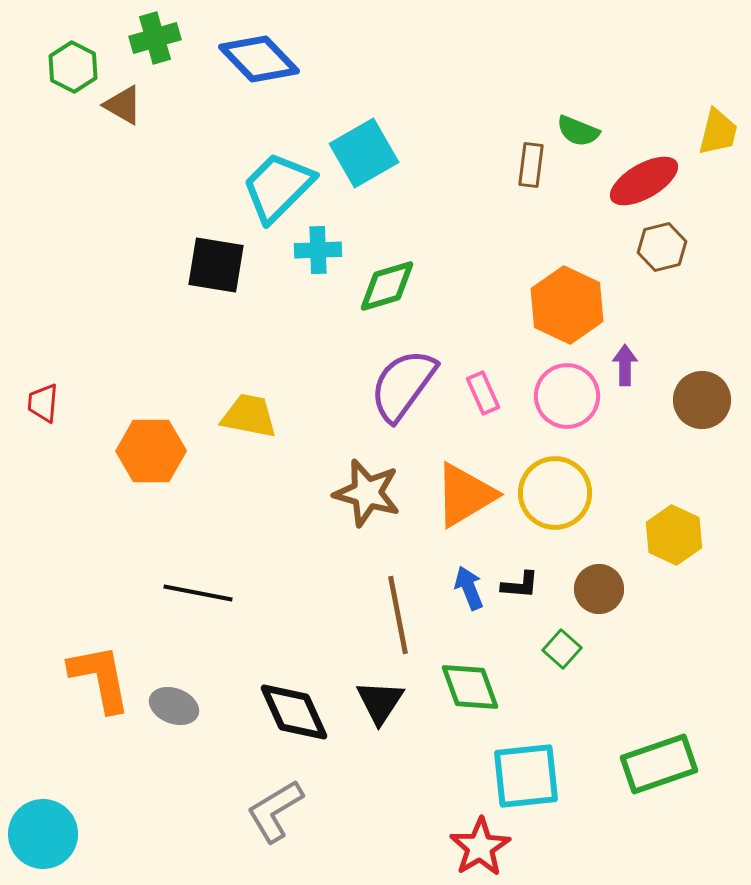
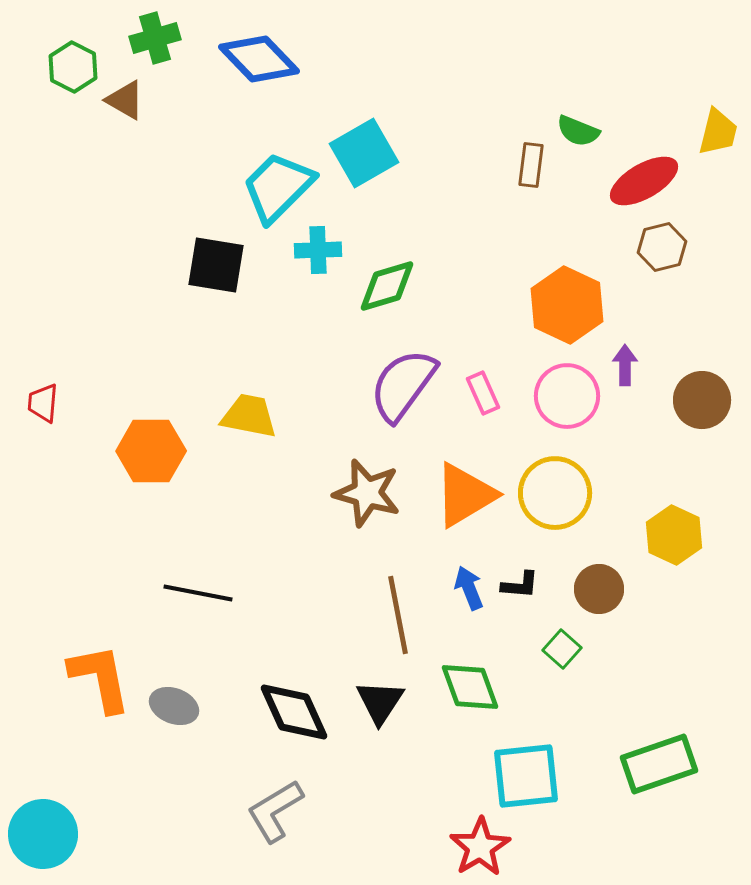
brown triangle at (123, 105): moved 2 px right, 5 px up
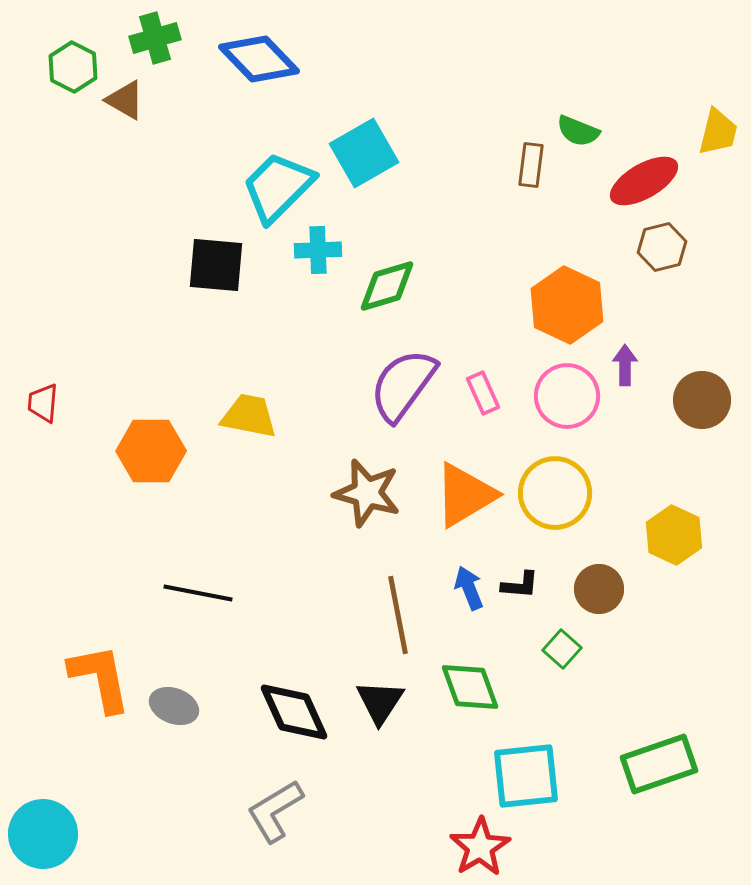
black square at (216, 265): rotated 4 degrees counterclockwise
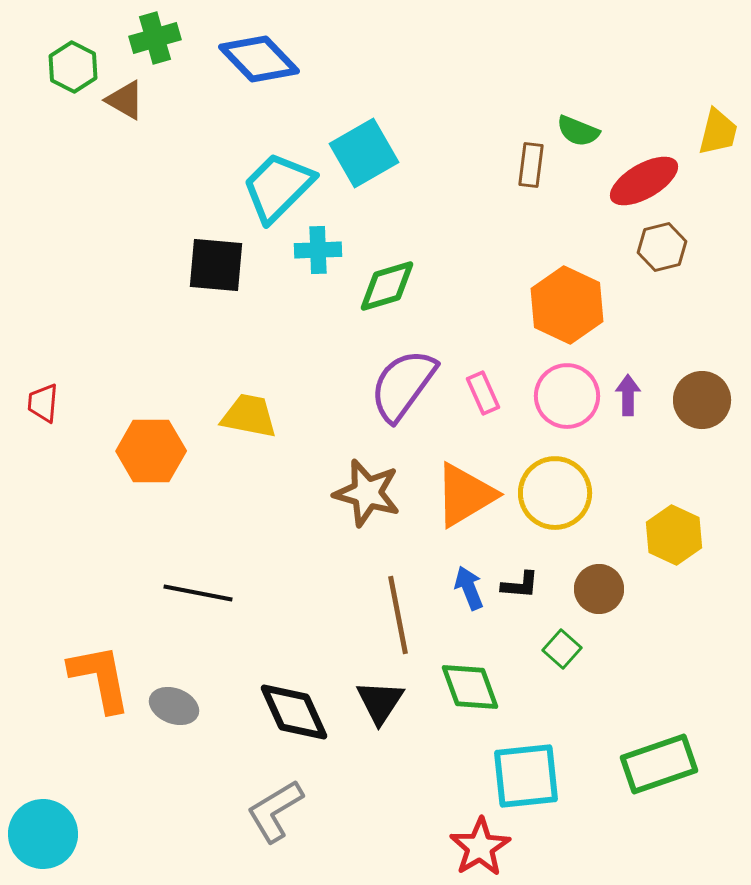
purple arrow at (625, 365): moved 3 px right, 30 px down
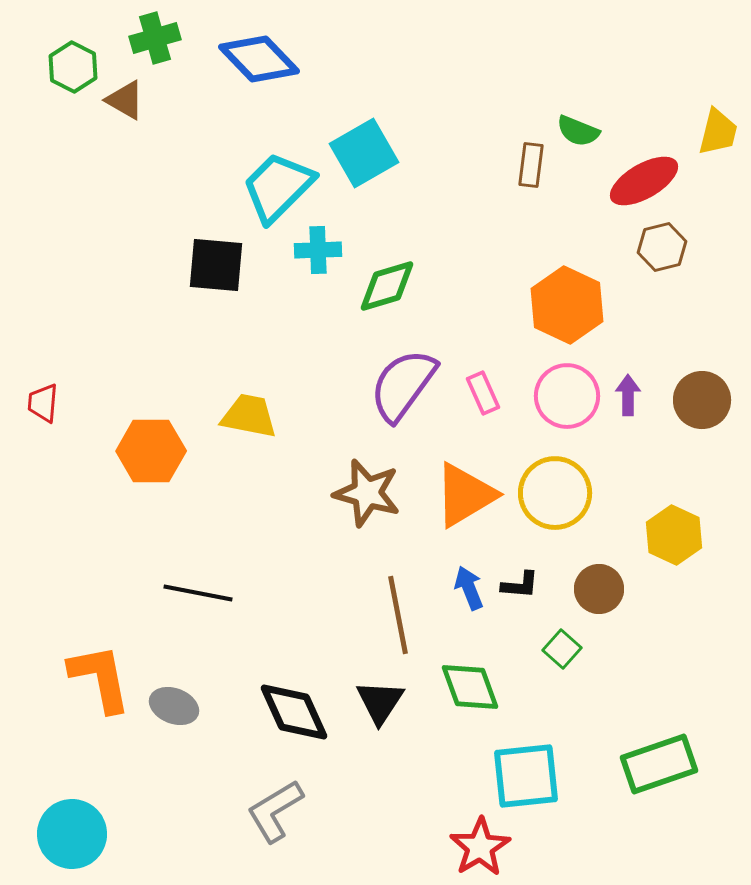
cyan circle at (43, 834): moved 29 px right
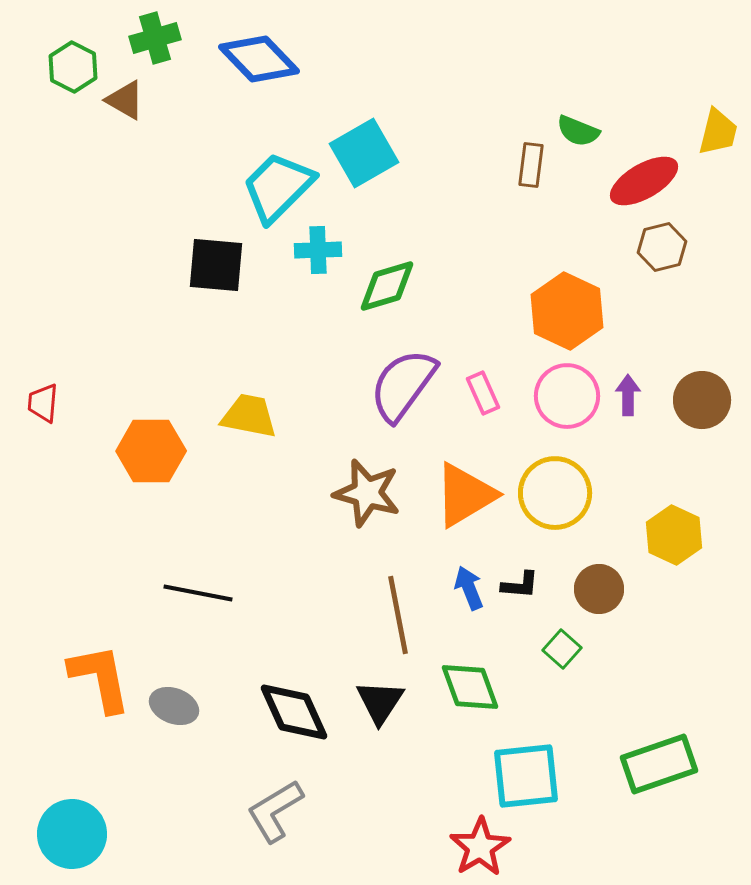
orange hexagon at (567, 305): moved 6 px down
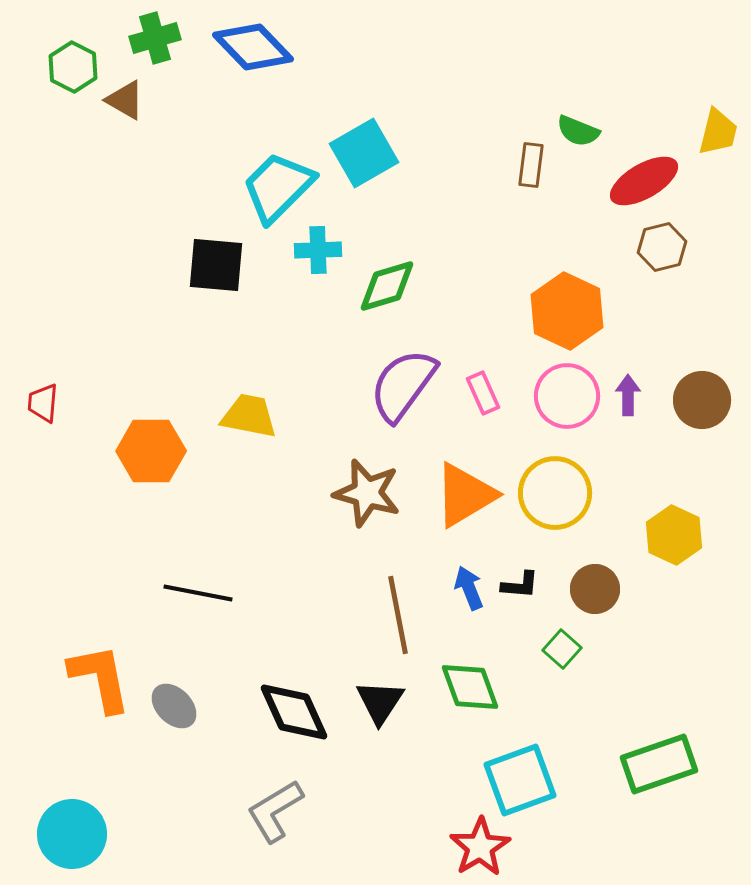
blue diamond at (259, 59): moved 6 px left, 12 px up
brown circle at (599, 589): moved 4 px left
gray ellipse at (174, 706): rotated 24 degrees clockwise
cyan square at (526, 776): moved 6 px left, 4 px down; rotated 14 degrees counterclockwise
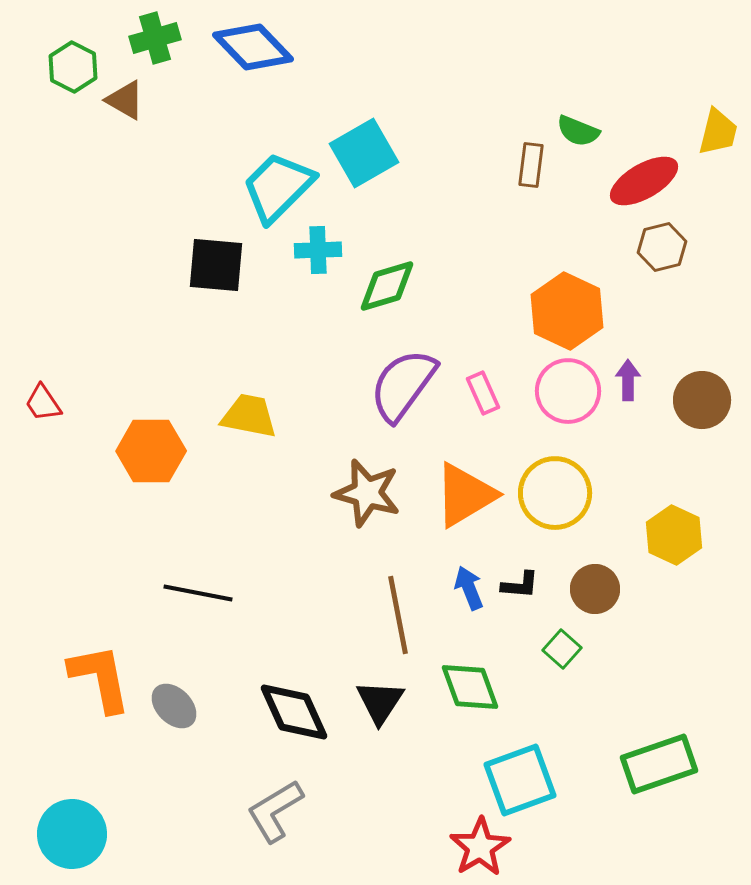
purple arrow at (628, 395): moved 15 px up
pink circle at (567, 396): moved 1 px right, 5 px up
red trapezoid at (43, 403): rotated 39 degrees counterclockwise
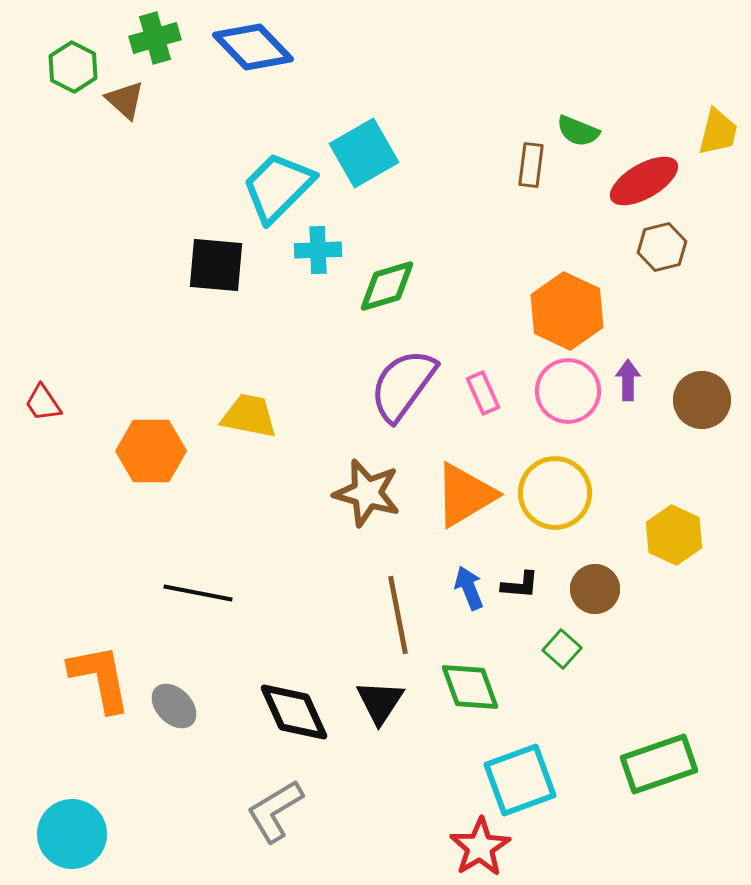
brown triangle at (125, 100): rotated 12 degrees clockwise
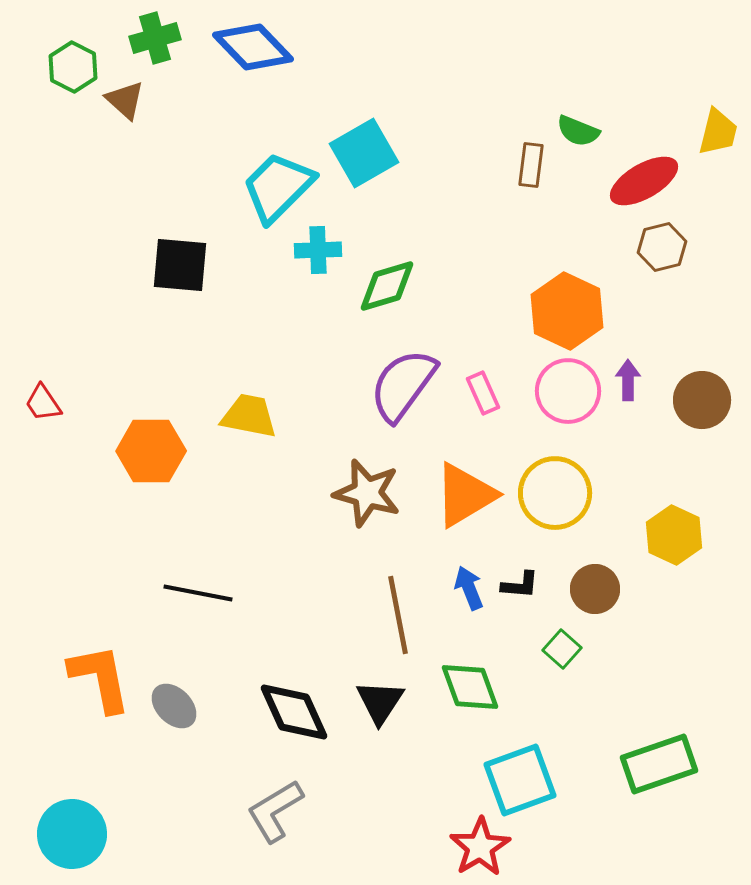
black square at (216, 265): moved 36 px left
